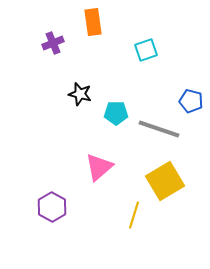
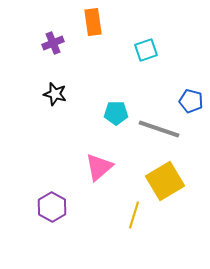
black star: moved 25 px left
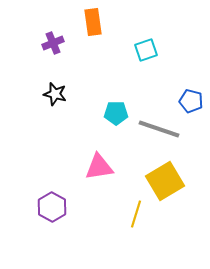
pink triangle: rotated 32 degrees clockwise
yellow line: moved 2 px right, 1 px up
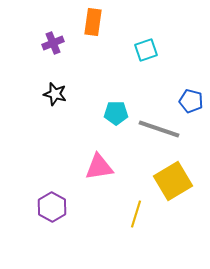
orange rectangle: rotated 16 degrees clockwise
yellow square: moved 8 px right
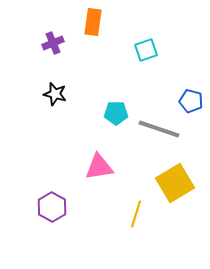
yellow square: moved 2 px right, 2 px down
